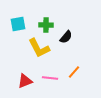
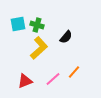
green cross: moved 9 px left; rotated 16 degrees clockwise
yellow L-shape: rotated 105 degrees counterclockwise
pink line: moved 3 px right, 1 px down; rotated 49 degrees counterclockwise
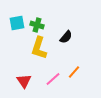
cyan square: moved 1 px left, 1 px up
yellow L-shape: rotated 150 degrees clockwise
red triangle: moved 1 px left; rotated 42 degrees counterclockwise
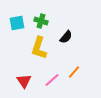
green cross: moved 4 px right, 4 px up
pink line: moved 1 px left, 1 px down
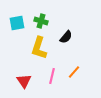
pink line: moved 4 px up; rotated 35 degrees counterclockwise
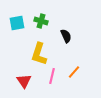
black semicircle: moved 1 px up; rotated 64 degrees counterclockwise
yellow L-shape: moved 6 px down
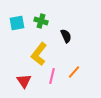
yellow L-shape: rotated 20 degrees clockwise
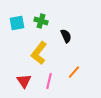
yellow L-shape: moved 1 px up
pink line: moved 3 px left, 5 px down
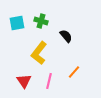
black semicircle: rotated 16 degrees counterclockwise
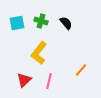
black semicircle: moved 13 px up
orange line: moved 7 px right, 2 px up
red triangle: moved 1 px up; rotated 21 degrees clockwise
